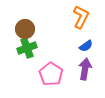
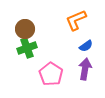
orange L-shape: moved 5 px left, 3 px down; rotated 140 degrees counterclockwise
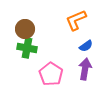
green cross: rotated 30 degrees clockwise
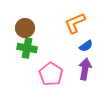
orange L-shape: moved 1 px left, 3 px down
brown circle: moved 1 px up
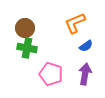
purple arrow: moved 5 px down
pink pentagon: rotated 15 degrees counterclockwise
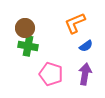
green cross: moved 1 px right, 2 px up
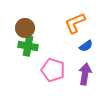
pink pentagon: moved 2 px right, 4 px up
